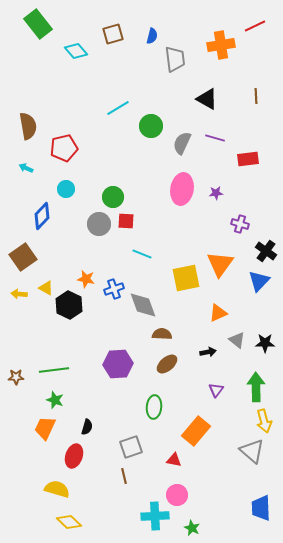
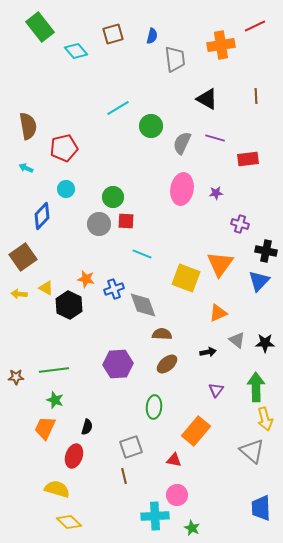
green rectangle at (38, 24): moved 2 px right, 3 px down
black cross at (266, 251): rotated 25 degrees counterclockwise
yellow square at (186, 278): rotated 32 degrees clockwise
yellow arrow at (264, 421): moved 1 px right, 2 px up
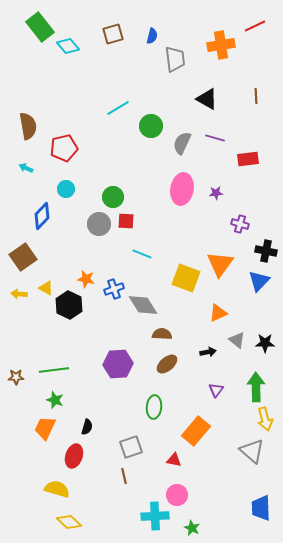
cyan diamond at (76, 51): moved 8 px left, 5 px up
gray diamond at (143, 305): rotated 12 degrees counterclockwise
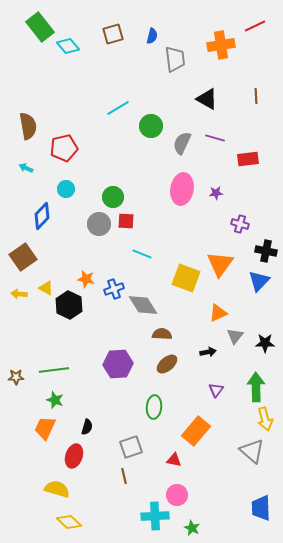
gray triangle at (237, 340): moved 2 px left, 4 px up; rotated 30 degrees clockwise
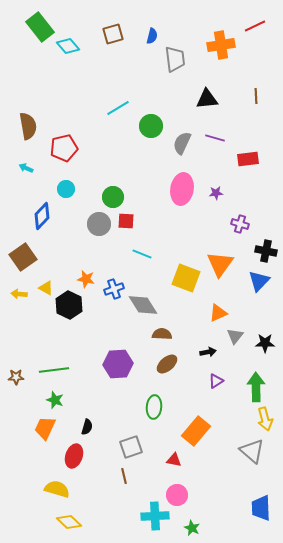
black triangle at (207, 99): rotated 35 degrees counterclockwise
purple triangle at (216, 390): moved 9 px up; rotated 21 degrees clockwise
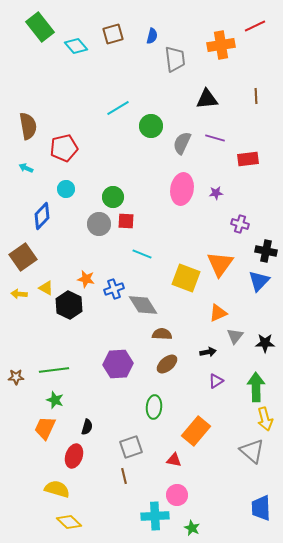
cyan diamond at (68, 46): moved 8 px right
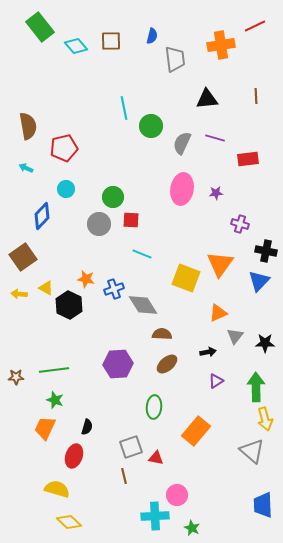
brown square at (113, 34): moved 2 px left, 7 px down; rotated 15 degrees clockwise
cyan line at (118, 108): moved 6 px right; rotated 70 degrees counterclockwise
red square at (126, 221): moved 5 px right, 1 px up
red triangle at (174, 460): moved 18 px left, 2 px up
blue trapezoid at (261, 508): moved 2 px right, 3 px up
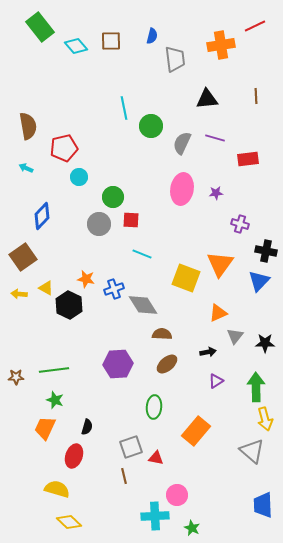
cyan circle at (66, 189): moved 13 px right, 12 px up
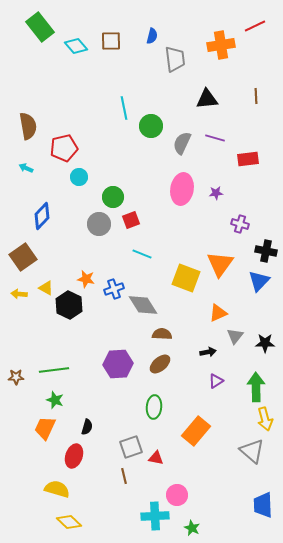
red square at (131, 220): rotated 24 degrees counterclockwise
brown ellipse at (167, 364): moved 7 px left
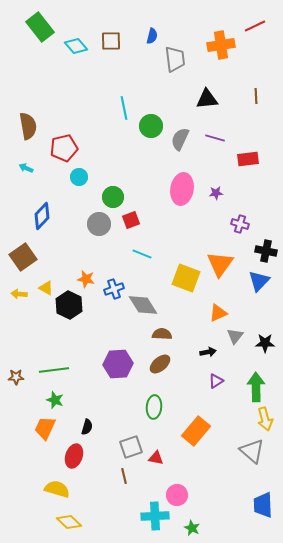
gray semicircle at (182, 143): moved 2 px left, 4 px up
